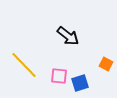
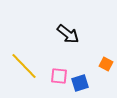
black arrow: moved 2 px up
yellow line: moved 1 px down
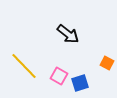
orange square: moved 1 px right, 1 px up
pink square: rotated 24 degrees clockwise
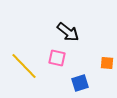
black arrow: moved 2 px up
orange square: rotated 24 degrees counterclockwise
pink square: moved 2 px left, 18 px up; rotated 18 degrees counterclockwise
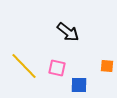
pink square: moved 10 px down
orange square: moved 3 px down
blue square: moved 1 px left, 2 px down; rotated 18 degrees clockwise
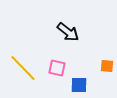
yellow line: moved 1 px left, 2 px down
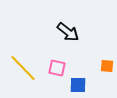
blue square: moved 1 px left
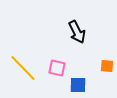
black arrow: moved 9 px right; rotated 25 degrees clockwise
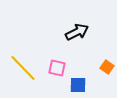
black arrow: rotated 90 degrees counterclockwise
orange square: moved 1 px down; rotated 32 degrees clockwise
